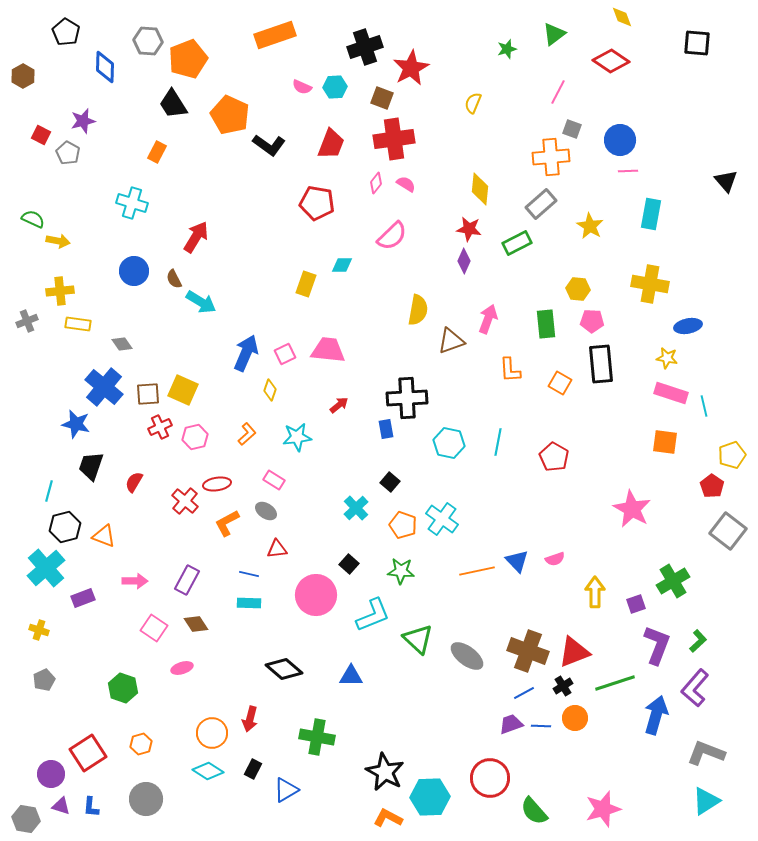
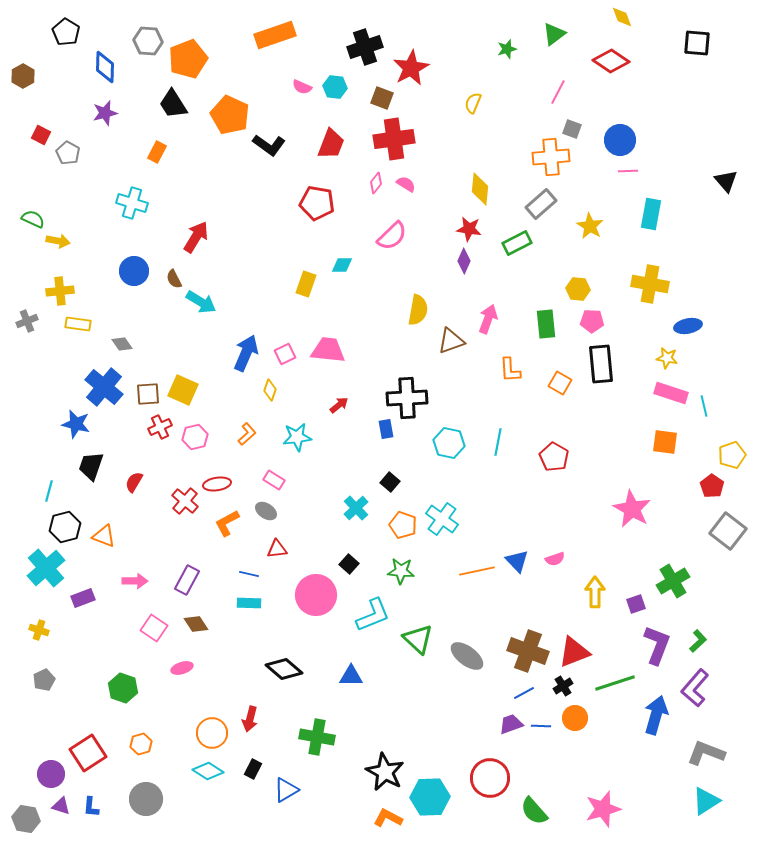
cyan hexagon at (335, 87): rotated 10 degrees clockwise
purple star at (83, 121): moved 22 px right, 8 px up
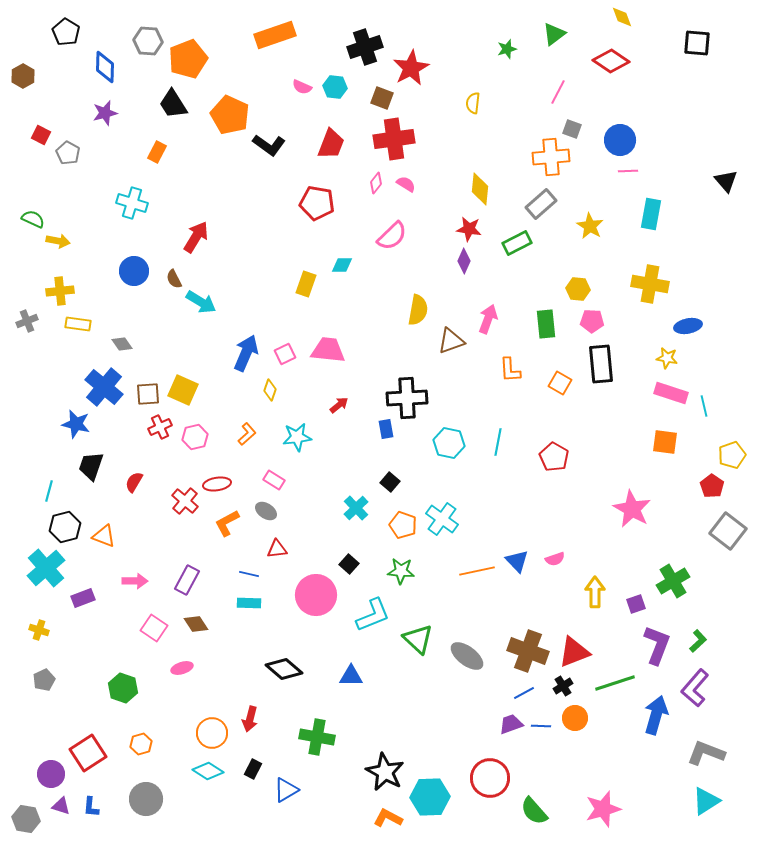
yellow semicircle at (473, 103): rotated 15 degrees counterclockwise
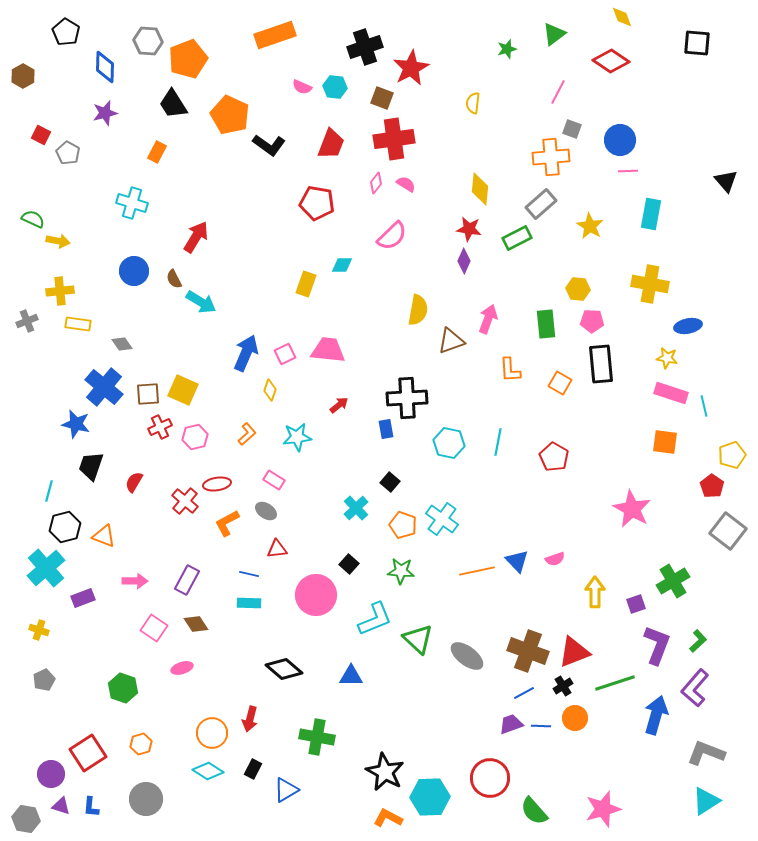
green rectangle at (517, 243): moved 5 px up
cyan L-shape at (373, 615): moved 2 px right, 4 px down
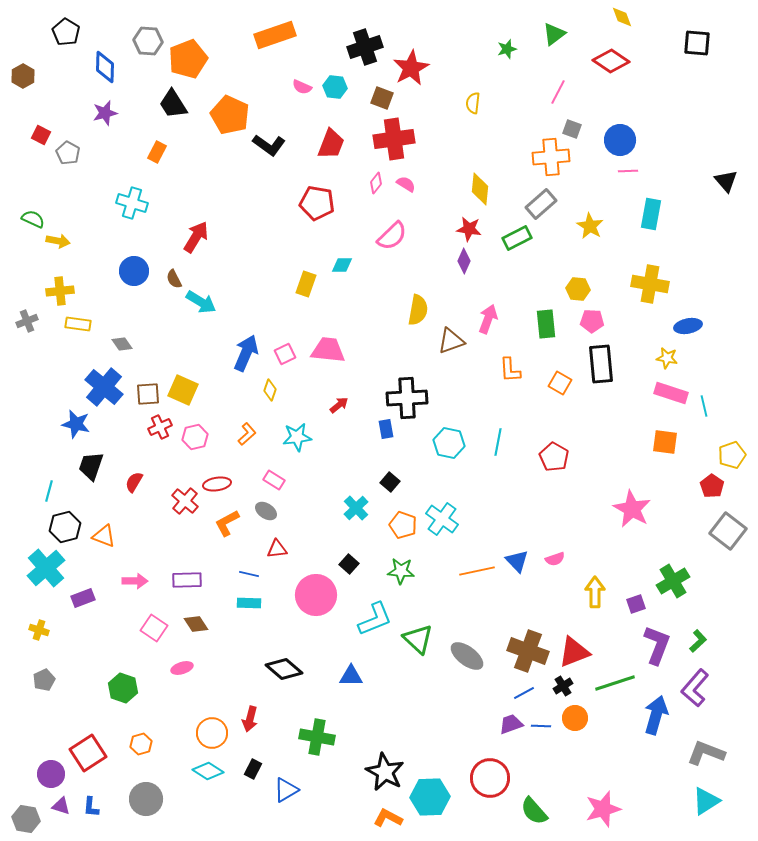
purple rectangle at (187, 580): rotated 60 degrees clockwise
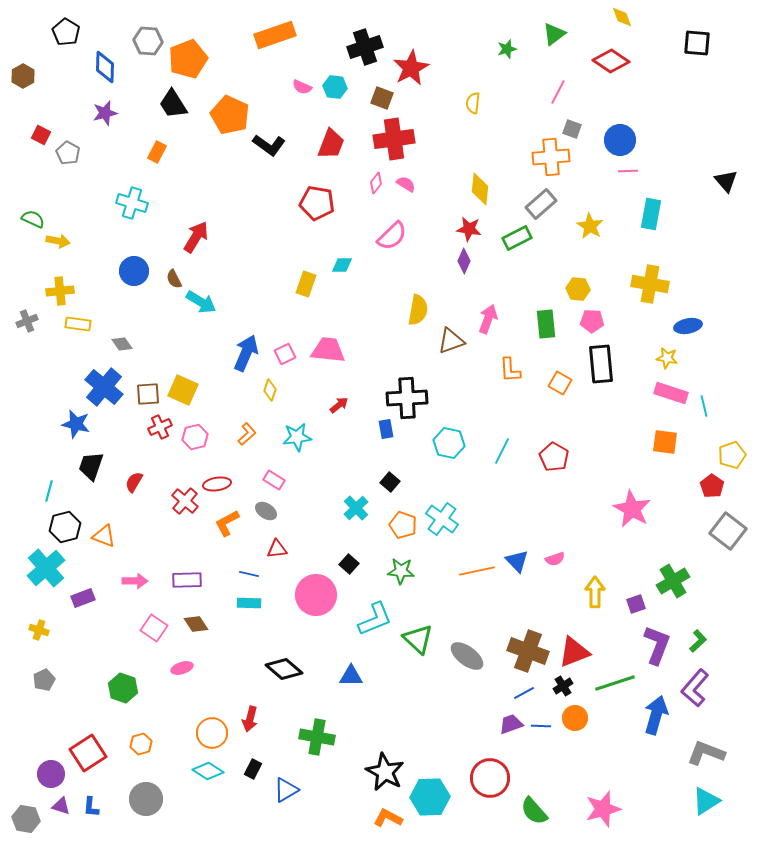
cyan line at (498, 442): moved 4 px right, 9 px down; rotated 16 degrees clockwise
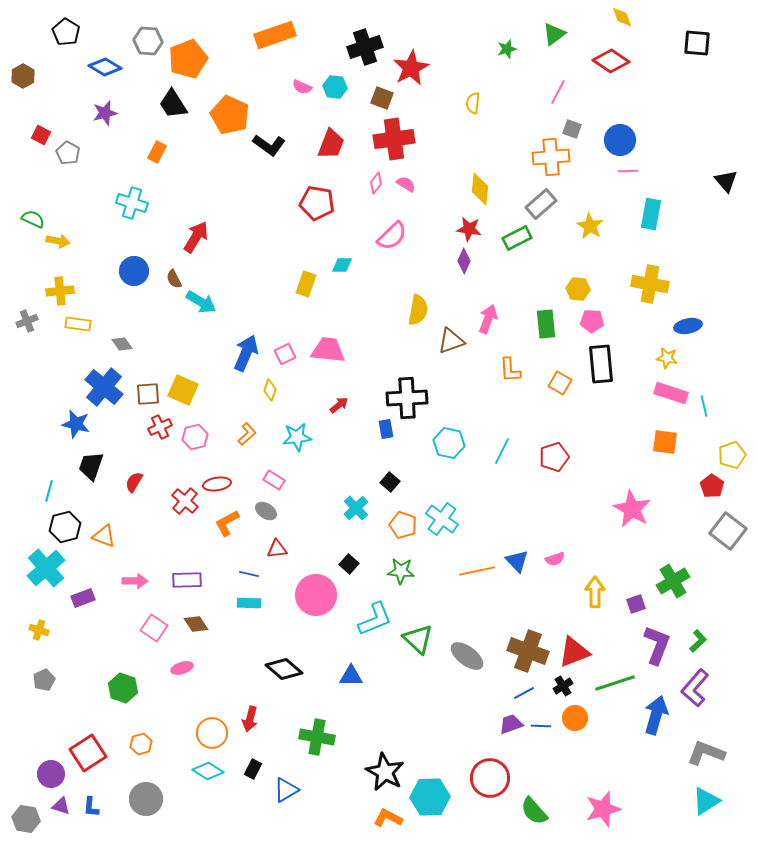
blue diamond at (105, 67): rotated 60 degrees counterclockwise
red pentagon at (554, 457): rotated 24 degrees clockwise
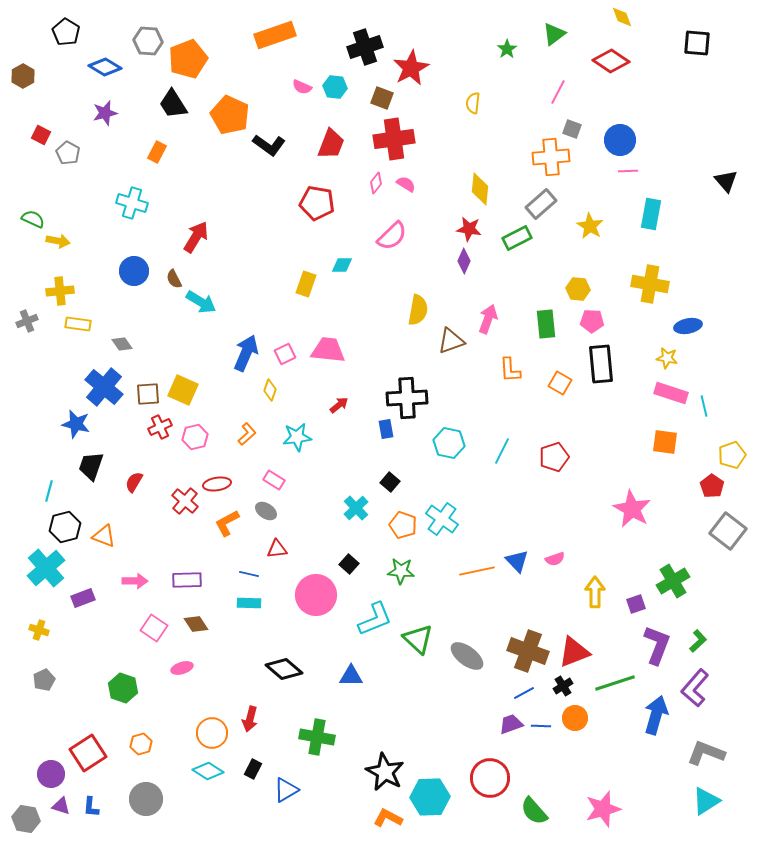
green star at (507, 49): rotated 18 degrees counterclockwise
